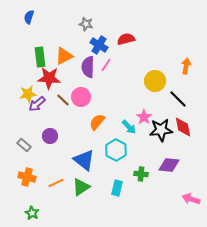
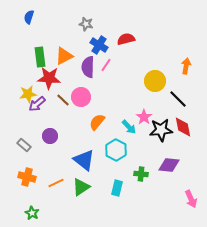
pink arrow: rotated 132 degrees counterclockwise
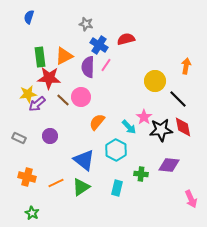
gray rectangle: moved 5 px left, 7 px up; rotated 16 degrees counterclockwise
